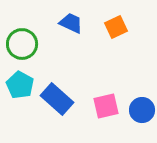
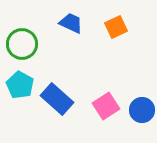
pink square: rotated 20 degrees counterclockwise
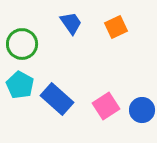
blue trapezoid: rotated 30 degrees clockwise
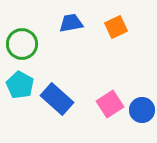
blue trapezoid: rotated 65 degrees counterclockwise
pink square: moved 4 px right, 2 px up
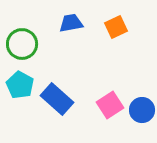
pink square: moved 1 px down
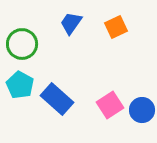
blue trapezoid: rotated 45 degrees counterclockwise
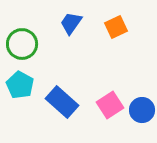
blue rectangle: moved 5 px right, 3 px down
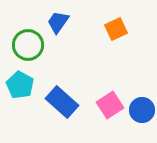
blue trapezoid: moved 13 px left, 1 px up
orange square: moved 2 px down
green circle: moved 6 px right, 1 px down
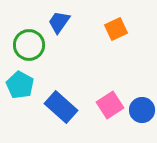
blue trapezoid: moved 1 px right
green circle: moved 1 px right
blue rectangle: moved 1 px left, 5 px down
